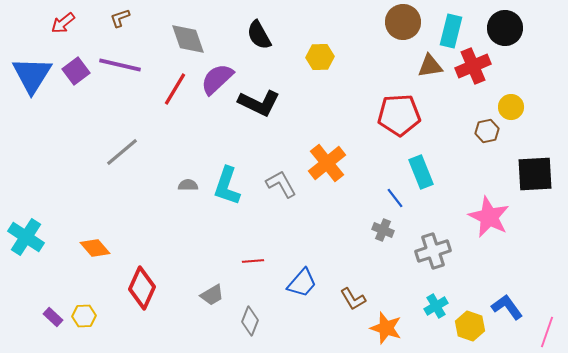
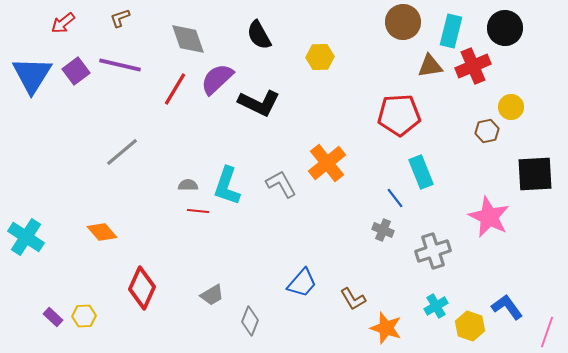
orange diamond at (95, 248): moved 7 px right, 16 px up
red line at (253, 261): moved 55 px left, 50 px up; rotated 10 degrees clockwise
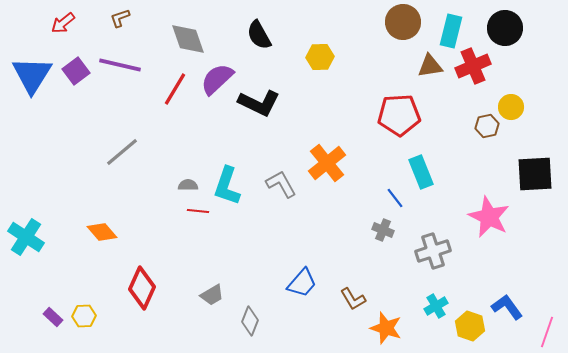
brown hexagon at (487, 131): moved 5 px up
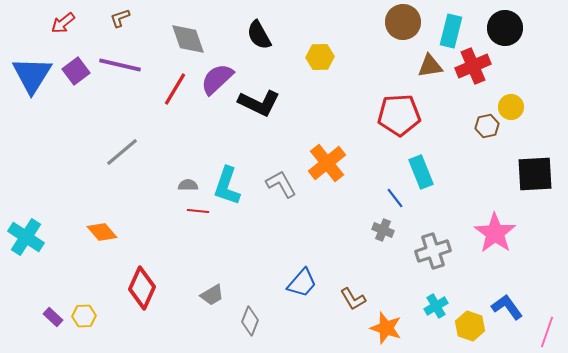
pink star at (489, 217): moved 6 px right, 16 px down; rotated 9 degrees clockwise
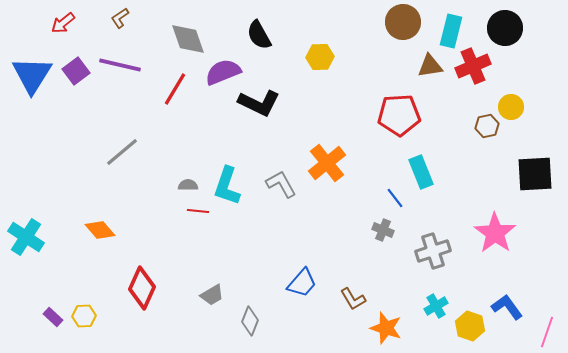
brown L-shape at (120, 18): rotated 15 degrees counterclockwise
purple semicircle at (217, 79): moved 6 px right, 7 px up; rotated 21 degrees clockwise
orange diamond at (102, 232): moved 2 px left, 2 px up
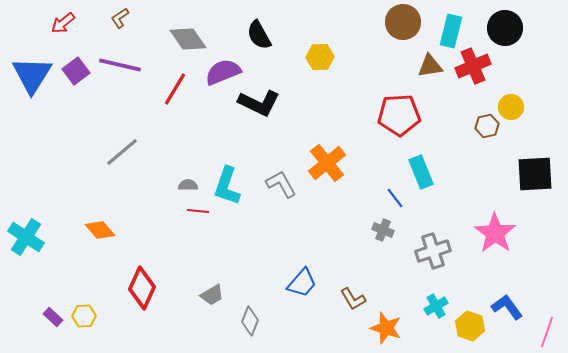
gray diamond at (188, 39): rotated 15 degrees counterclockwise
